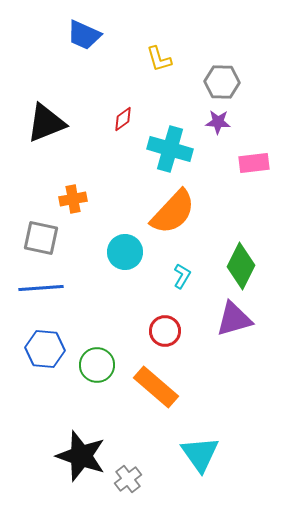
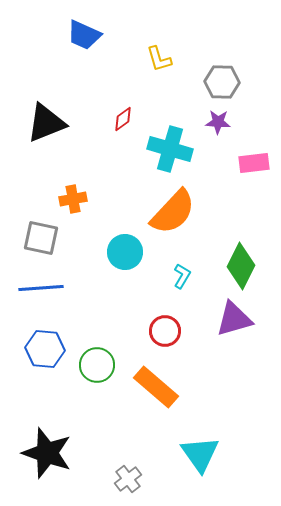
black star: moved 34 px left, 3 px up
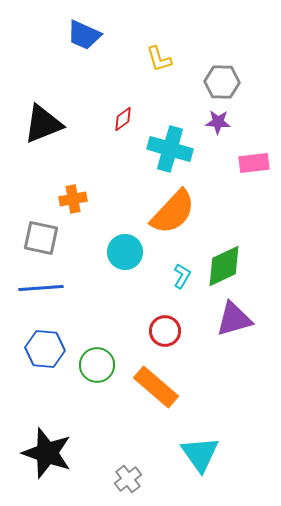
black triangle: moved 3 px left, 1 px down
green diamond: moved 17 px left; rotated 39 degrees clockwise
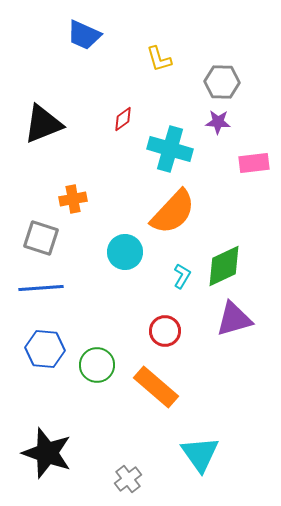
gray square: rotated 6 degrees clockwise
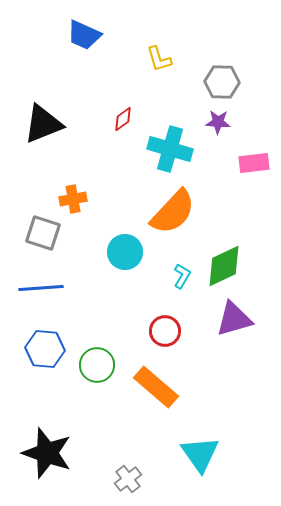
gray square: moved 2 px right, 5 px up
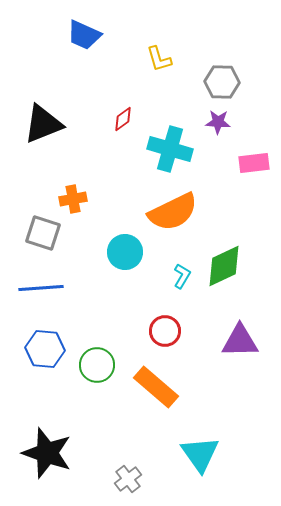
orange semicircle: rotated 21 degrees clockwise
purple triangle: moved 6 px right, 22 px down; rotated 15 degrees clockwise
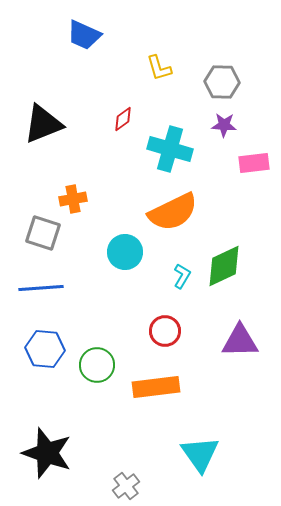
yellow L-shape: moved 9 px down
purple star: moved 6 px right, 3 px down
orange rectangle: rotated 48 degrees counterclockwise
gray cross: moved 2 px left, 7 px down
